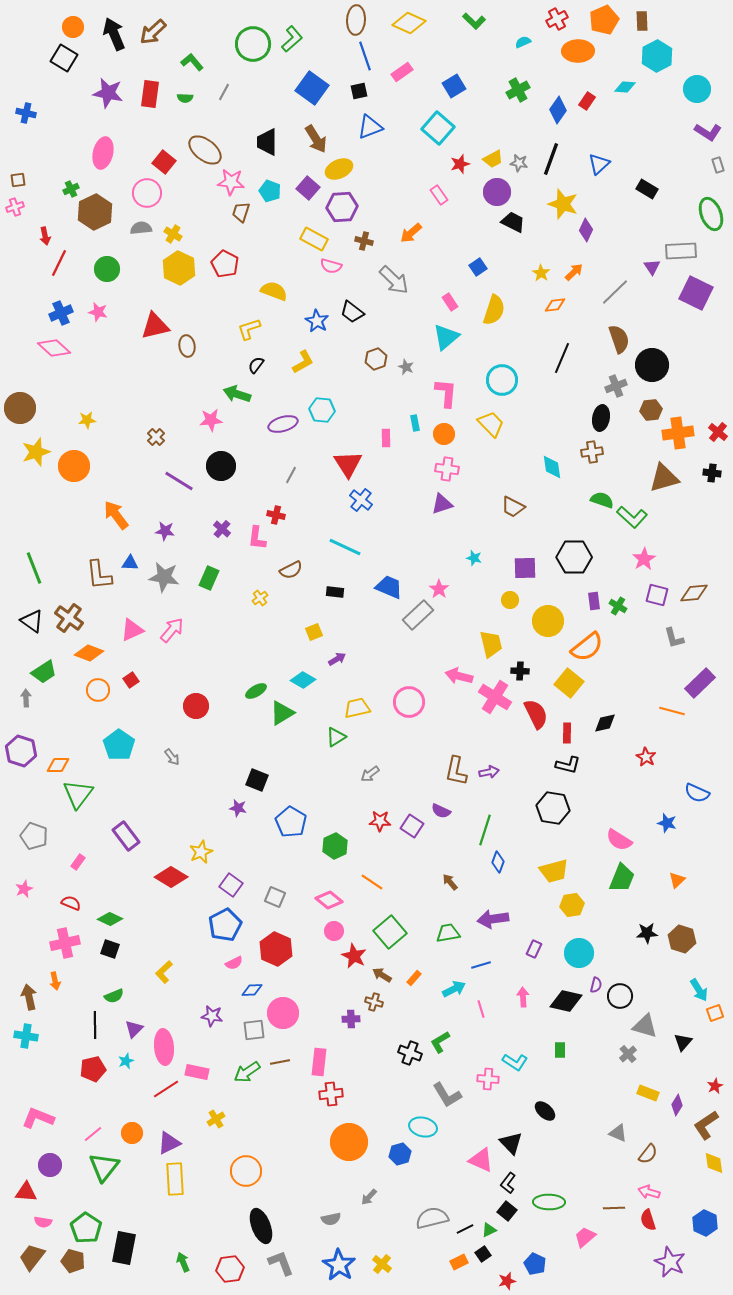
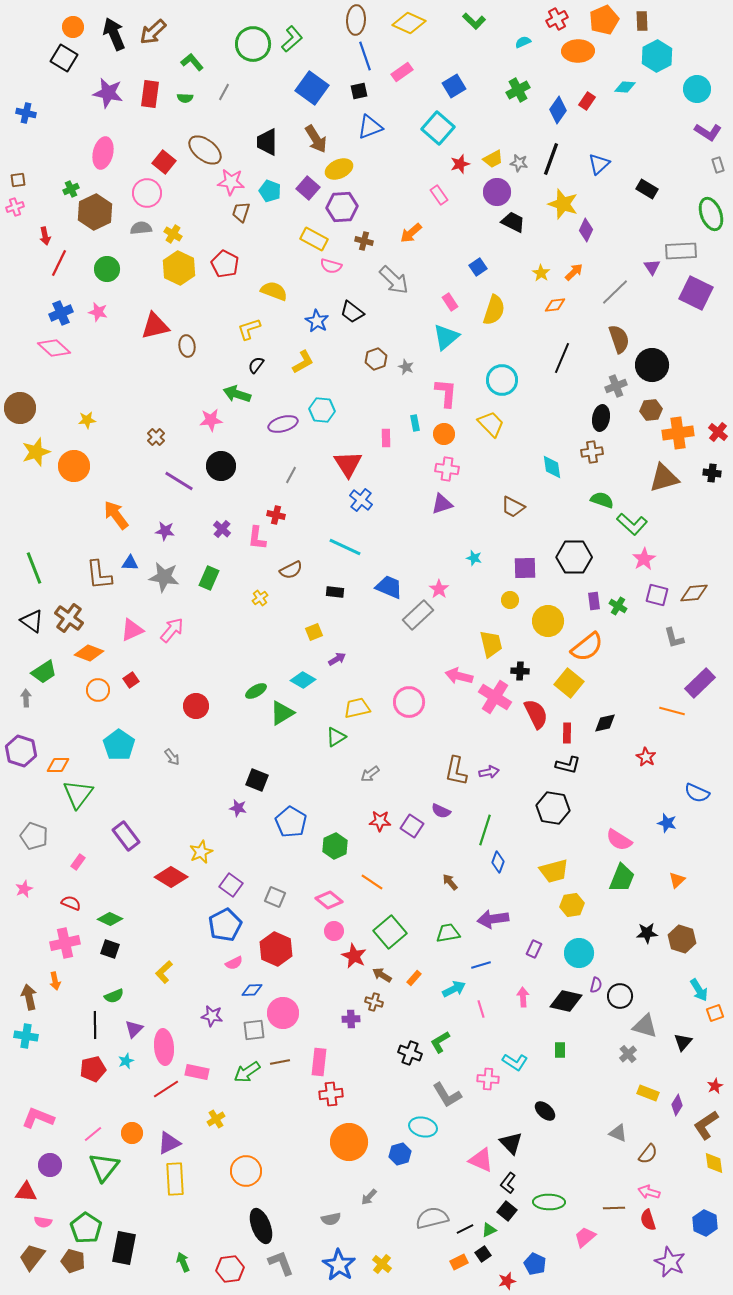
green L-shape at (632, 517): moved 7 px down
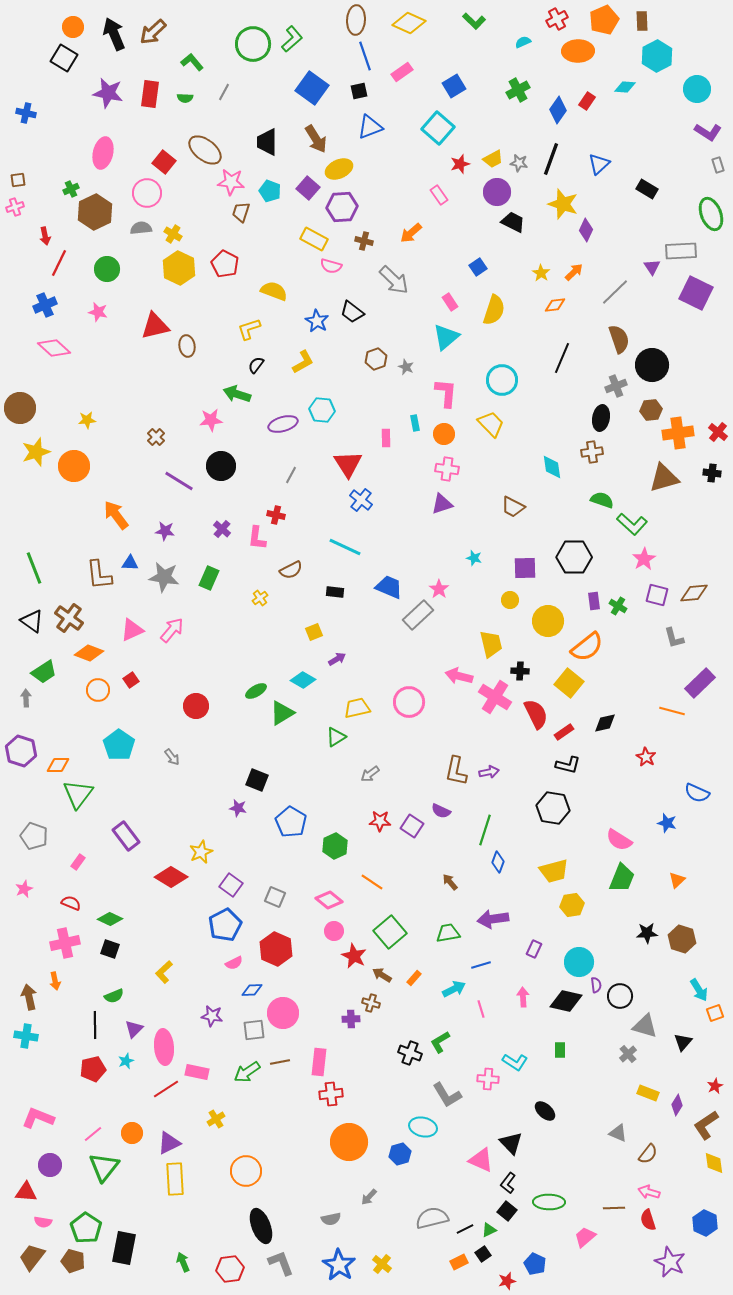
blue cross at (61, 313): moved 16 px left, 8 px up
red rectangle at (567, 733): moved 3 px left, 1 px up; rotated 54 degrees clockwise
cyan circle at (579, 953): moved 9 px down
purple semicircle at (596, 985): rotated 21 degrees counterclockwise
brown cross at (374, 1002): moved 3 px left, 1 px down
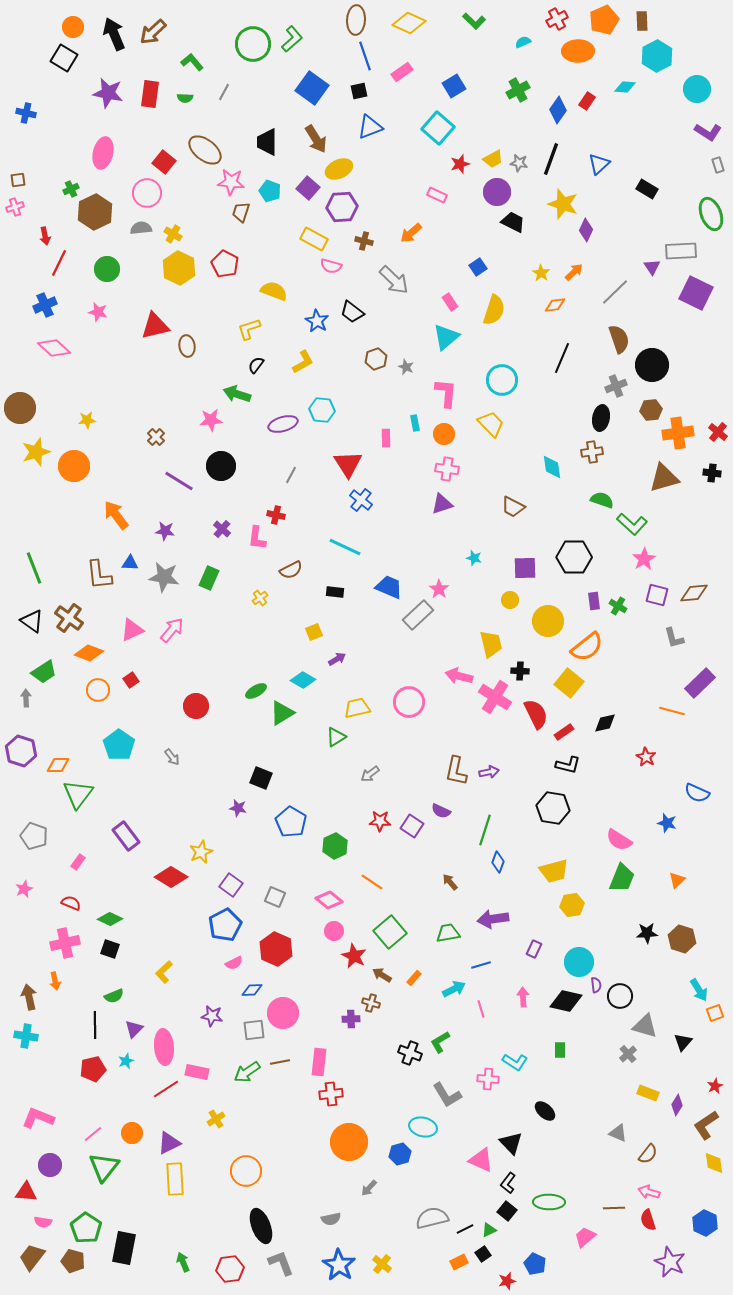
pink rectangle at (439, 195): moved 2 px left; rotated 30 degrees counterclockwise
black square at (257, 780): moved 4 px right, 2 px up
gray arrow at (369, 1197): moved 9 px up
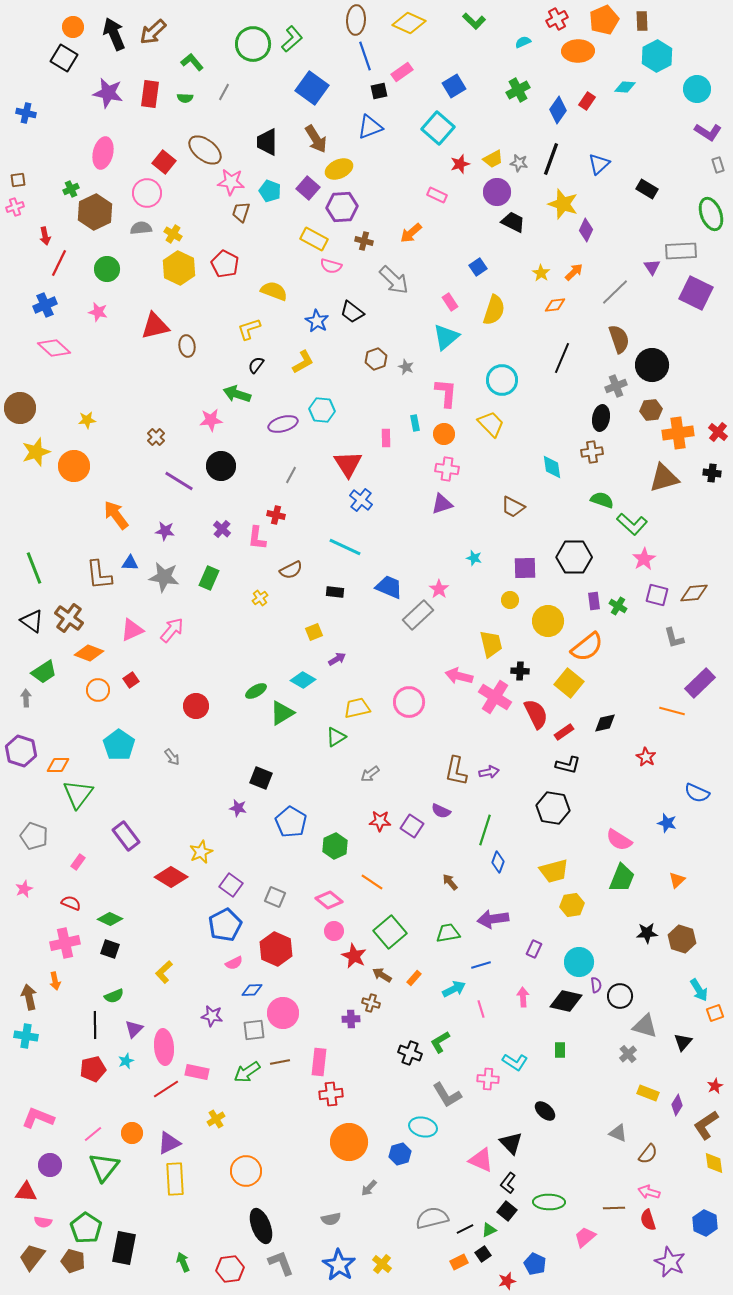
black square at (359, 91): moved 20 px right
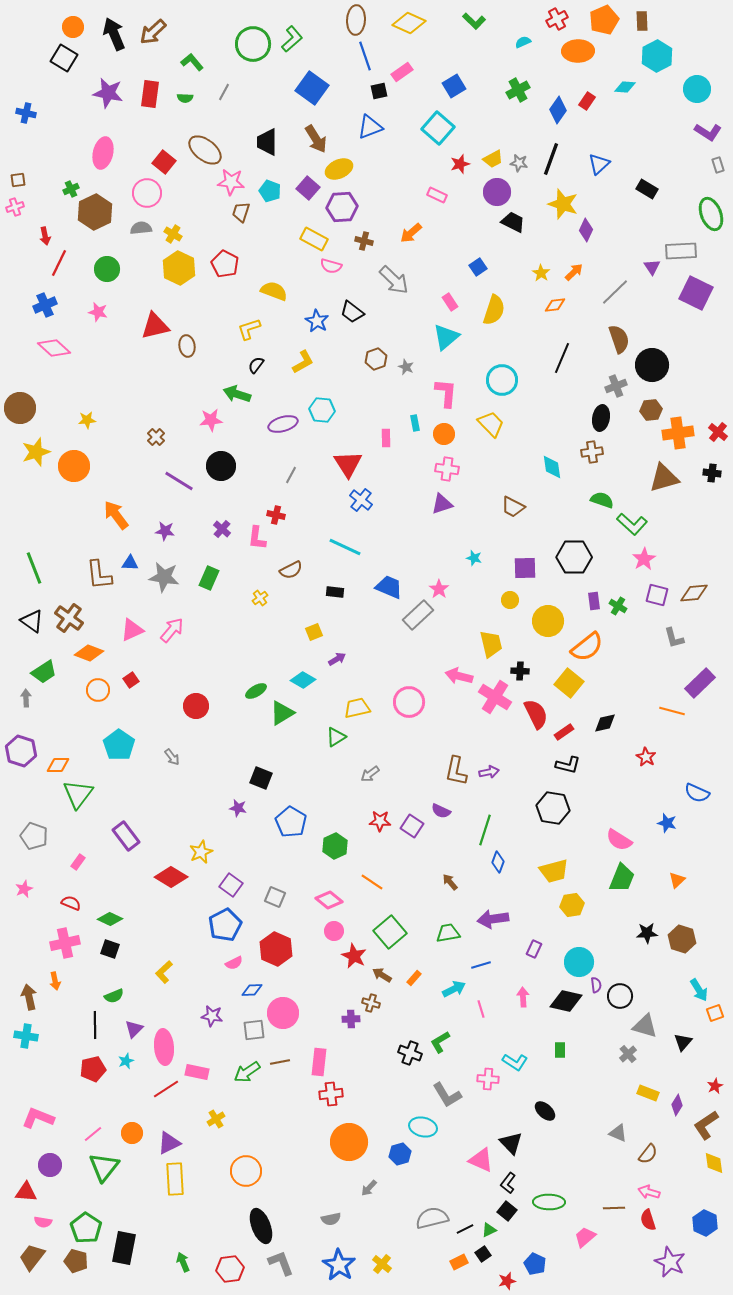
brown pentagon at (73, 1261): moved 3 px right
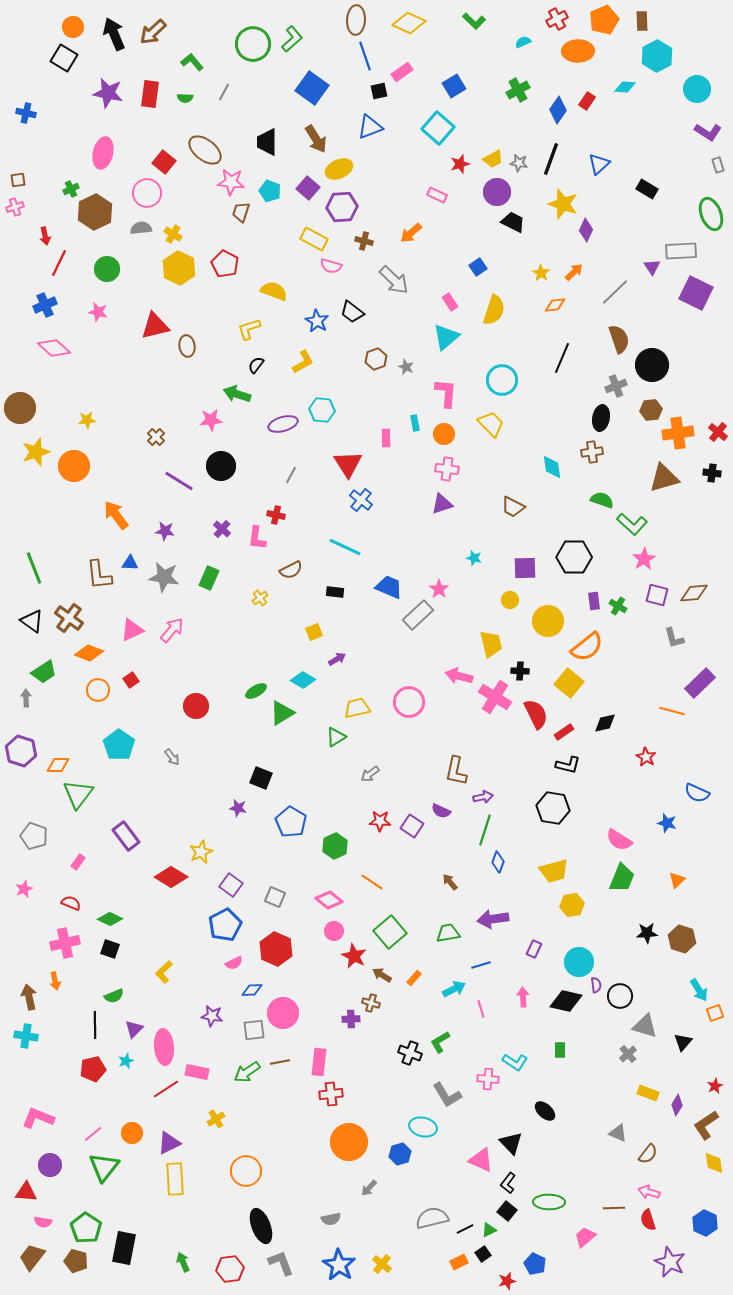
purple arrow at (489, 772): moved 6 px left, 25 px down
